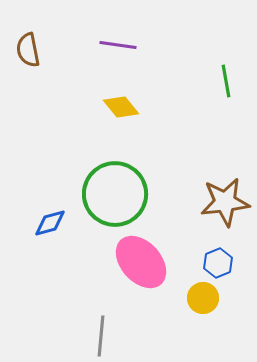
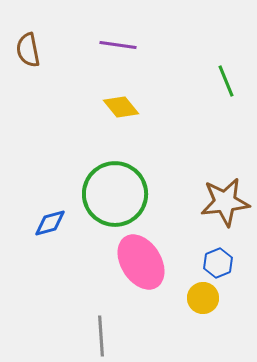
green line: rotated 12 degrees counterclockwise
pink ellipse: rotated 10 degrees clockwise
gray line: rotated 9 degrees counterclockwise
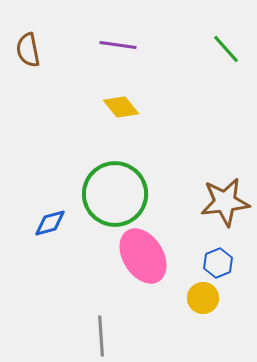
green line: moved 32 px up; rotated 20 degrees counterclockwise
pink ellipse: moved 2 px right, 6 px up
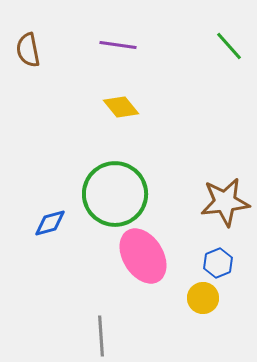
green line: moved 3 px right, 3 px up
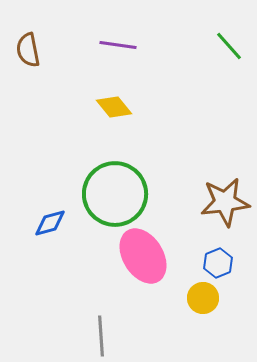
yellow diamond: moved 7 px left
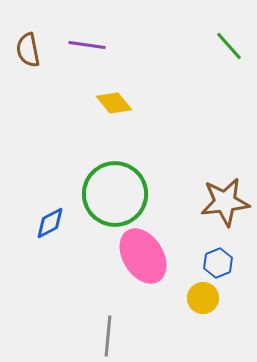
purple line: moved 31 px left
yellow diamond: moved 4 px up
blue diamond: rotated 12 degrees counterclockwise
gray line: moved 7 px right; rotated 9 degrees clockwise
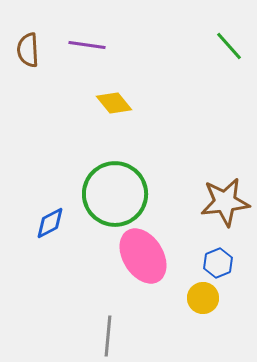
brown semicircle: rotated 8 degrees clockwise
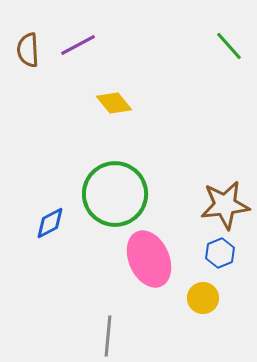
purple line: moved 9 px left; rotated 36 degrees counterclockwise
brown star: moved 3 px down
pink ellipse: moved 6 px right, 3 px down; rotated 8 degrees clockwise
blue hexagon: moved 2 px right, 10 px up
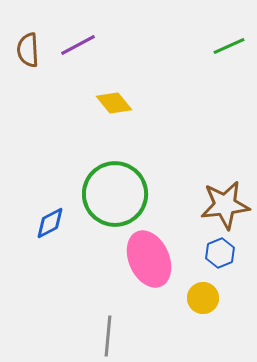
green line: rotated 72 degrees counterclockwise
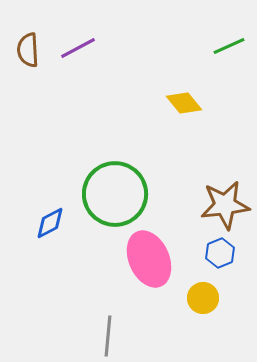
purple line: moved 3 px down
yellow diamond: moved 70 px right
